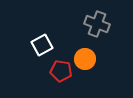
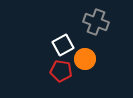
gray cross: moved 1 px left, 2 px up
white square: moved 21 px right
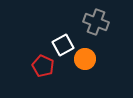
red pentagon: moved 18 px left, 5 px up; rotated 15 degrees clockwise
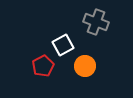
orange circle: moved 7 px down
red pentagon: rotated 20 degrees clockwise
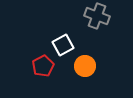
gray cross: moved 1 px right, 6 px up
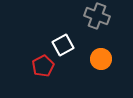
orange circle: moved 16 px right, 7 px up
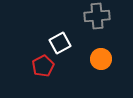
gray cross: rotated 25 degrees counterclockwise
white square: moved 3 px left, 2 px up
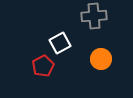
gray cross: moved 3 px left
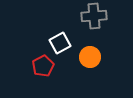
orange circle: moved 11 px left, 2 px up
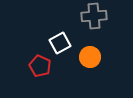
red pentagon: moved 3 px left; rotated 20 degrees counterclockwise
